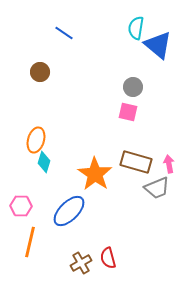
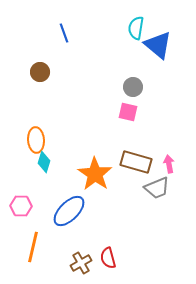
blue line: rotated 36 degrees clockwise
orange ellipse: rotated 20 degrees counterclockwise
orange line: moved 3 px right, 5 px down
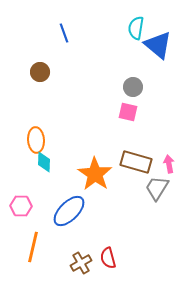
cyan diamond: rotated 15 degrees counterclockwise
gray trapezoid: rotated 144 degrees clockwise
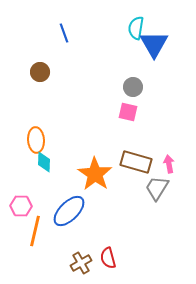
blue triangle: moved 4 px left, 1 px up; rotated 20 degrees clockwise
orange line: moved 2 px right, 16 px up
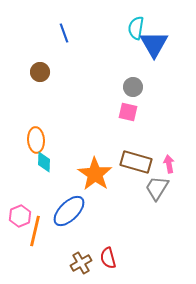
pink hexagon: moved 1 px left, 10 px down; rotated 25 degrees counterclockwise
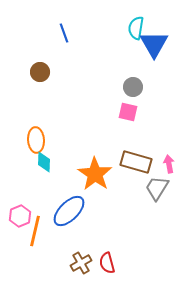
red semicircle: moved 1 px left, 5 px down
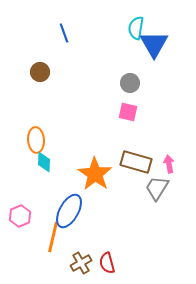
gray circle: moved 3 px left, 4 px up
blue ellipse: rotated 16 degrees counterclockwise
orange line: moved 18 px right, 6 px down
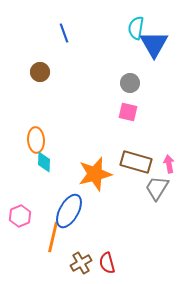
orange star: rotated 24 degrees clockwise
